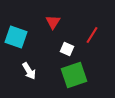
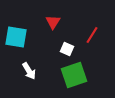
cyan square: rotated 10 degrees counterclockwise
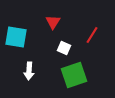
white square: moved 3 px left, 1 px up
white arrow: rotated 36 degrees clockwise
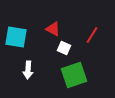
red triangle: moved 7 px down; rotated 35 degrees counterclockwise
white arrow: moved 1 px left, 1 px up
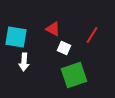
white arrow: moved 4 px left, 8 px up
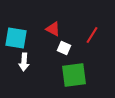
cyan square: moved 1 px down
green square: rotated 12 degrees clockwise
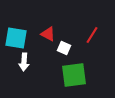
red triangle: moved 5 px left, 5 px down
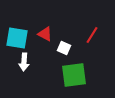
red triangle: moved 3 px left
cyan square: moved 1 px right
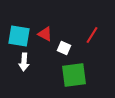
cyan square: moved 2 px right, 2 px up
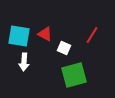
green square: rotated 8 degrees counterclockwise
